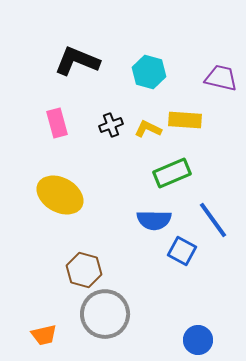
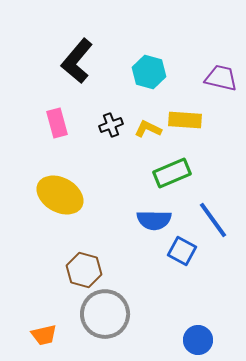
black L-shape: rotated 72 degrees counterclockwise
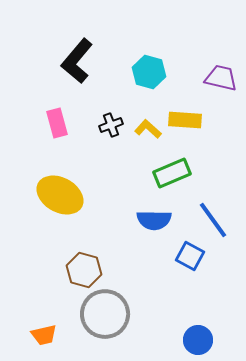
yellow L-shape: rotated 16 degrees clockwise
blue square: moved 8 px right, 5 px down
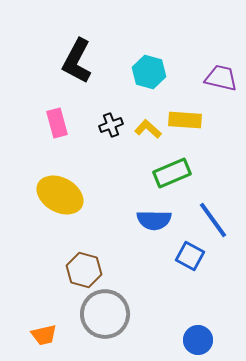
black L-shape: rotated 12 degrees counterclockwise
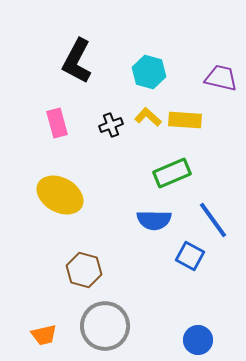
yellow L-shape: moved 12 px up
gray circle: moved 12 px down
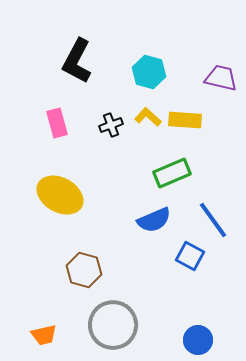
blue semicircle: rotated 24 degrees counterclockwise
gray circle: moved 8 px right, 1 px up
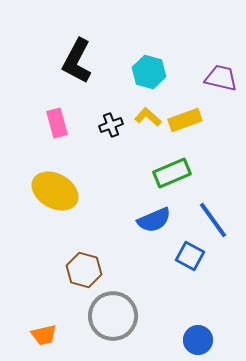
yellow rectangle: rotated 24 degrees counterclockwise
yellow ellipse: moved 5 px left, 4 px up
gray circle: moved 9 px up
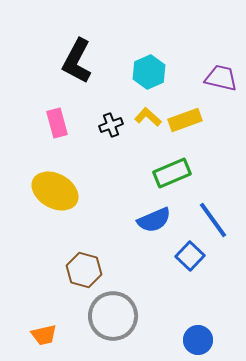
cyan hexagon: rotated 20 degrees clockwise
blue square: rotated 16 degrees clockwise
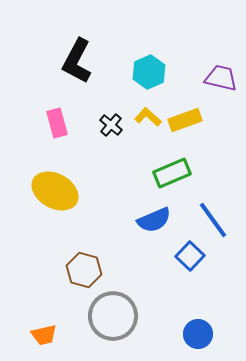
black cross: rotated 30 degrees counterclockwise
blue circle: moved 6 px up
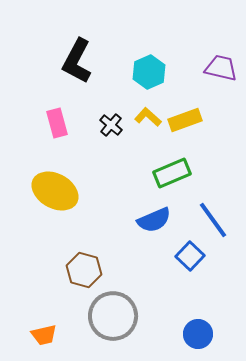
purple trapezoid: moved 10 px up
